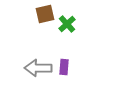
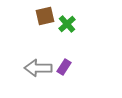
brown square: moved 2 px down
purple rectangle: rotated 28 degrees clockwise
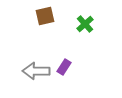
green cross: moved 18 px right
gray arrow: moved 2 px left, 3 px down
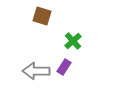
brown square: moved 3 px left; rotated 30 degrees clockwise
green cross: moved 12 px left, 17 px down
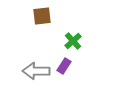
brown square: rotated 24 degrees counterclockwise
purple rectangle: moved 1 px up
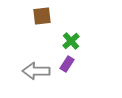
green cross: moved 2 px left
purple rectangle: moved 3 px right, 2 px up
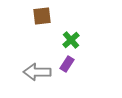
green cross: moved 1 px up
gray arrow: moved 1 px right, 1 px down
